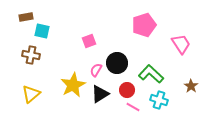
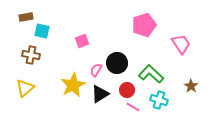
pink square: moved 7 px left
yellow triangle: moved 6 px left, 6 px up
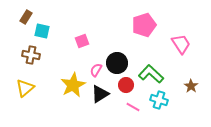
brown rectangle: rotated 48 degrees counterclockwise
red circle: moved 1 px left, 5 px up
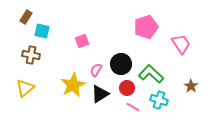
pink pentagon: moved 2 px right, 2 px down
black circle: moved 4 px right, 1 px down
red circle: moved 1 px right, 3 px down
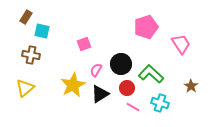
pink square: moved 2 px right, 3 px down
cyan cross: moved 1 px right, 3 px down
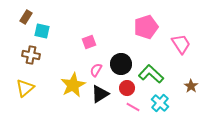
pink square: moved 5 px right, 2 px up
cyan cross: rotated 24 degrees clockwise
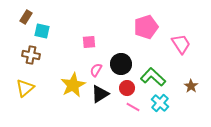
pink square: rotated 16 degrees clockwise
green L-shape: moved 2 px right, 3 px down
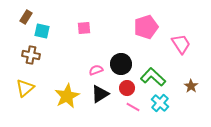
pink square: moved 5 px left, 14 px up
pink semicircle: rotated 40 degrees clockwise
yellow star: moved 6 px left, 11 px down
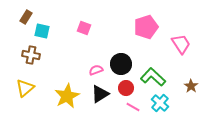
pink square: rotated 24 degrees clockwise
red circle: moved 1 px left
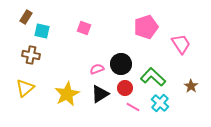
pink semicircle: moved 1 px right, 1 px up
red circle: moved 1 px left
yellow star: moved 2 px up
